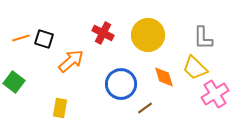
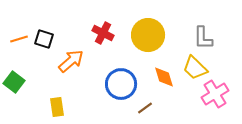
orange line: moved 2 px left, 1 px down
yellow rectangle: moved 3 px left, 1 px up; rotated 18 degrees counterclockwise
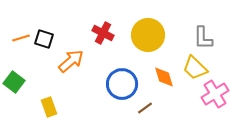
orange line: moved 2 px right, 1 px up
blue circle: moved 1 px right
yellow rectangle: moved 8 px left; rotated 12 degrees counterclockwise
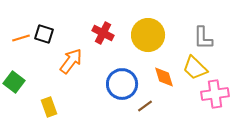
black square: moved 5 px up
orange arrow: rotated 12 degrees counterclockwise
pink cross: rotated 24 degrees clockwise
brown line: moved 2 px up
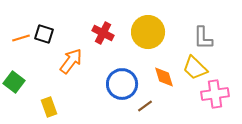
yellow circle: moved 3 px up
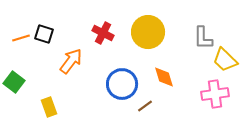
yellow trapezoid: moved 30 px right, 8 px up
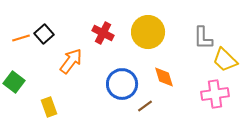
black square: rotated 30 degrees clockwise
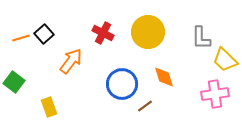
gray L-shape: moved 2 px left
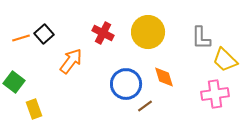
blue circle: moved 4 px right
yellow rectangle: moved 15 px left, 2 px down
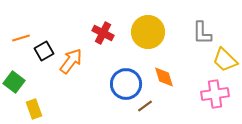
black square: moved 17 px down; rotated 12 degrees clockwise
gray L-shape: moved 1 px right, 5 px up
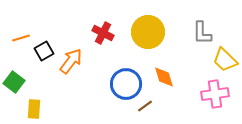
yellow rectangle: rotated 24 degrees clockwise
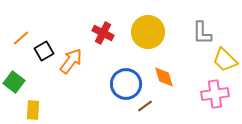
orange line: rotated 24 degrees counterclockwise
yellow rectangle: moved 1 px left, 1 px down
